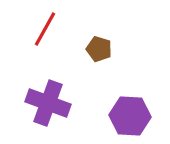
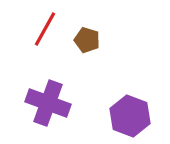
brown pentagon: moved 12 px left, 9 px up
purple hexagon: rotated 18 degrees clockwise
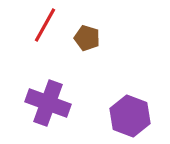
red line: moved 4 px up
brown pentagon: moved 2 px up
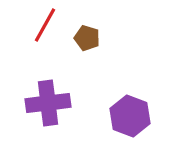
purple cross: rotated 27 degrees counterclockwise
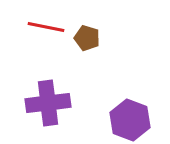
red line: moved 1 px right, 2 px down; rotated 72 degrees clockwise
purple hexagon: moved 4 px down
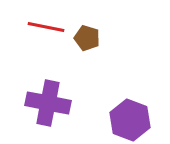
purple cross: rotated 18 degrees clockwise
